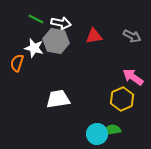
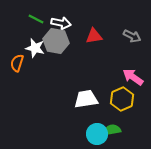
white star: moved 1 px right
white trapezoid: moved 28 px right
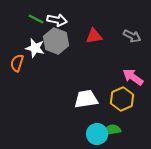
white arrow: moved 4 px left, 3 px up
gray hexagon: rotated 10 degrees clockwise
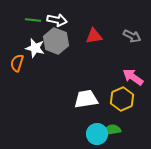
green line: moved 3 px left, 1 px down; rotated 21 degrees counterclockwise
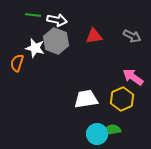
green line: moved 5 px up
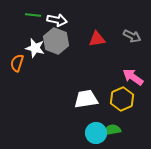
red triangle: moved 3 px right, 3 px down
cyan circle: moved 1 px left, 1 px up
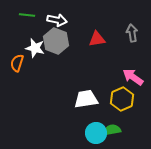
green line: moved 6 px left
gray arrow: moved 3 px up; rotated 126 degrees counterclockwise
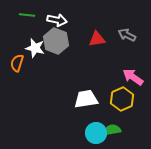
gray arrow: moved 5 px left, 2 px down; rotated 54 degrees counterclockwise
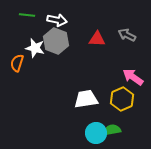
red triangle: rotated 12 degrees clockwise
